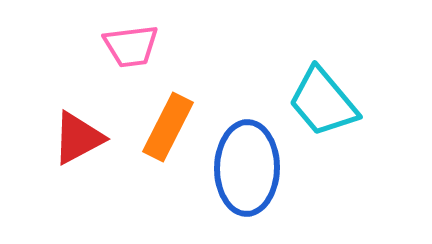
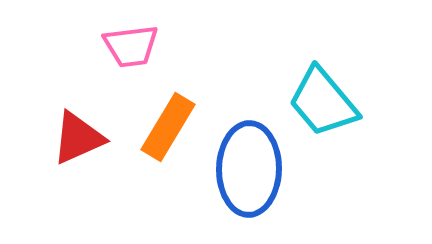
orange rectangle: rotated 4 degrees clockwise
red triangle: rotated 4 degrees clockwise
blue ellipse: moved 2 px right, 1 px down
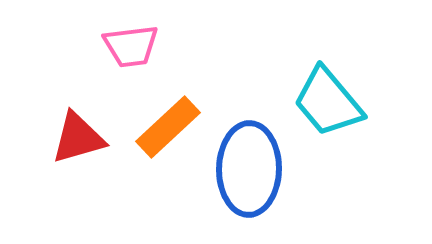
cyan trapezoid: moved 5 px right
orange rectangle: rotated 16 degrees clockwise
red triangle: rotated 8 degrees clockwise
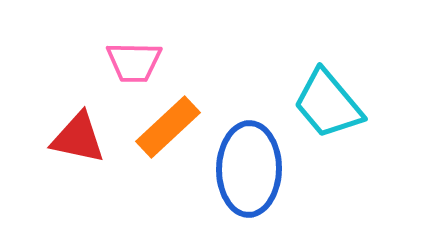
pink trapezoid: moved 3 px right, 16 px down; rotated 8 degrees clockwise
cyan trapezoid: moved 2 px down
red triangle: rotated 28 degrees clockwise
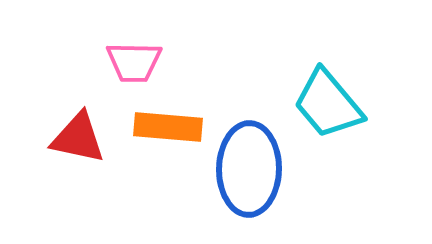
orange rectangle: rotated 48 degrees clockwise
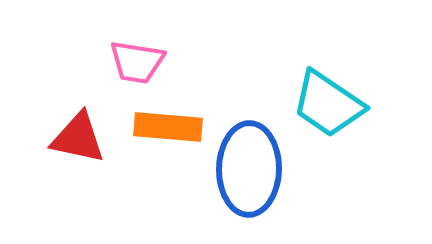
pink trapezoid: moved 3 px right; rotated 8 degrees clockwise
cyan trapezoid: rotated 16 degrees counterclockwise
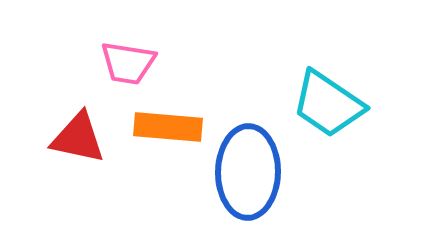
pink trapezoid: moved 9 px left, 1 px down
blue ellipse: moved 1 px left, 3 px down
